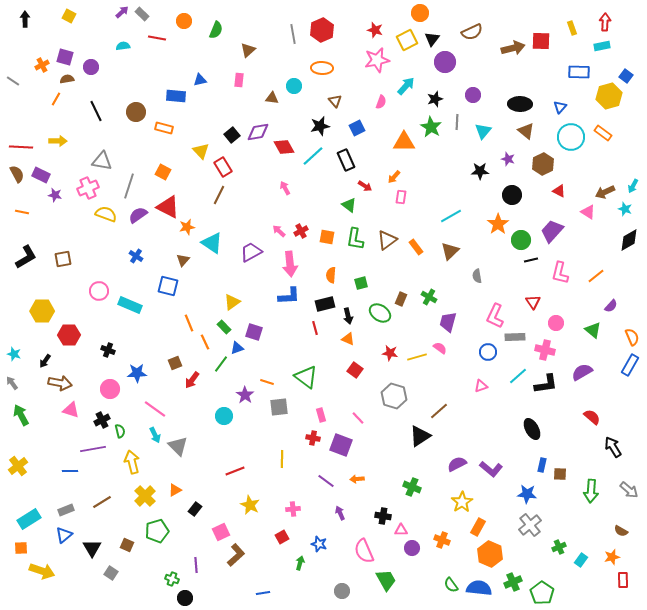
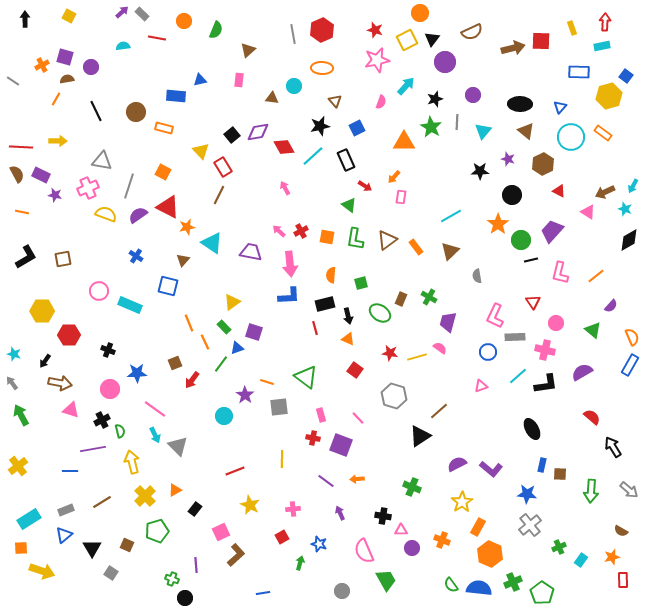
purple trapezoid at (251, 252): rotated 40 degrees clockwise
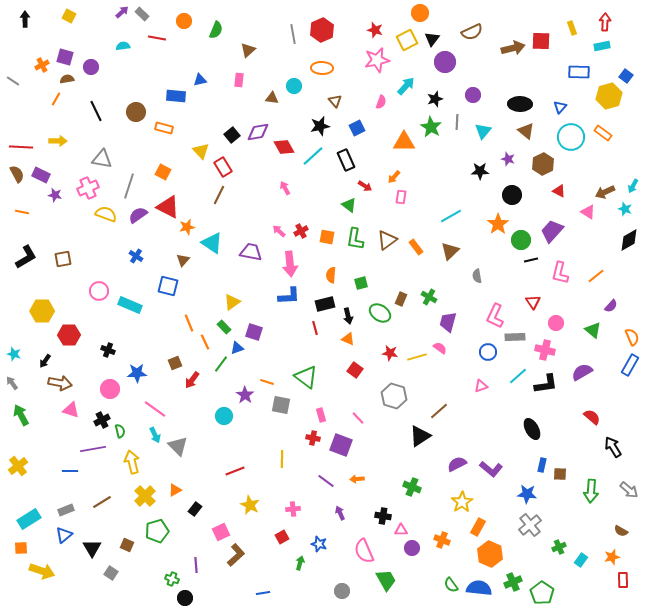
gray triangle at (102, 161): moved 2 px up
gray square at (279, 407): moved 2 px right, 2 px up; rotated 18 degrees clockwise
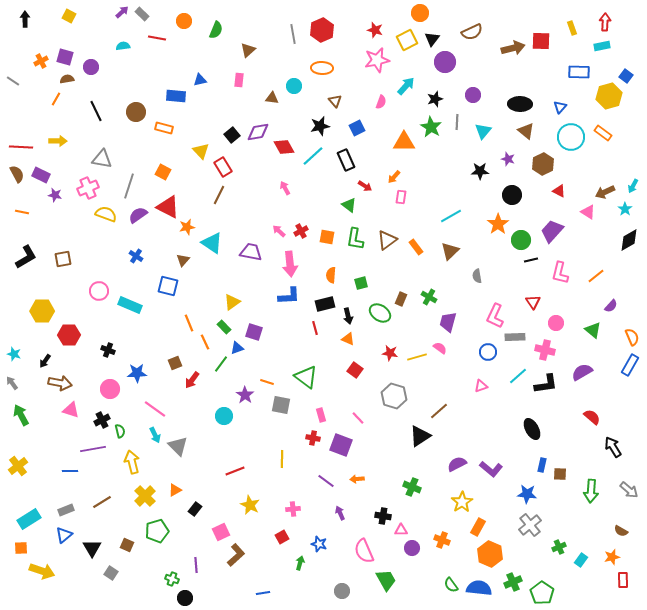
orange cross at (42, 65): moved 1 px left, 4 px up
cyan star at (625, 209): rotated 16 degrees clockwise
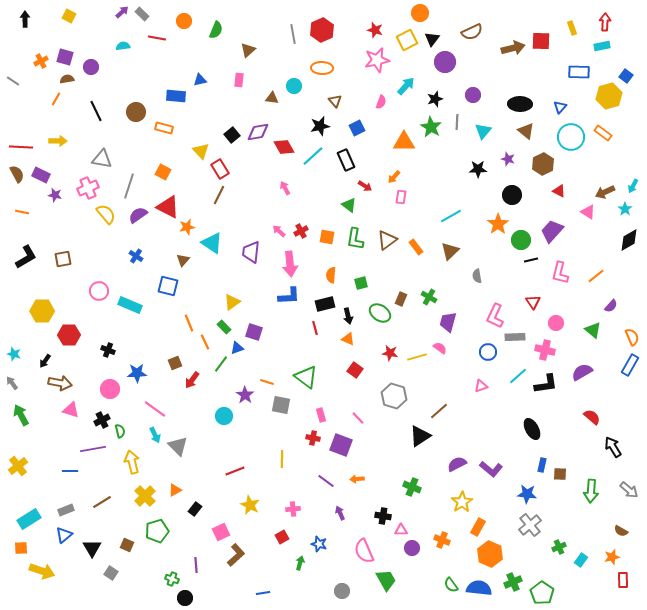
red rectangle at (223, 167): moved 3 px left, 2 px down
black star at (480, 171): moved 2 px left, 2 px up
yellow semicircle at (106, 214): rotated 30 degrees clockwise
purple trapezoid at (251, 252): rotated 95 degrees counterclockwise
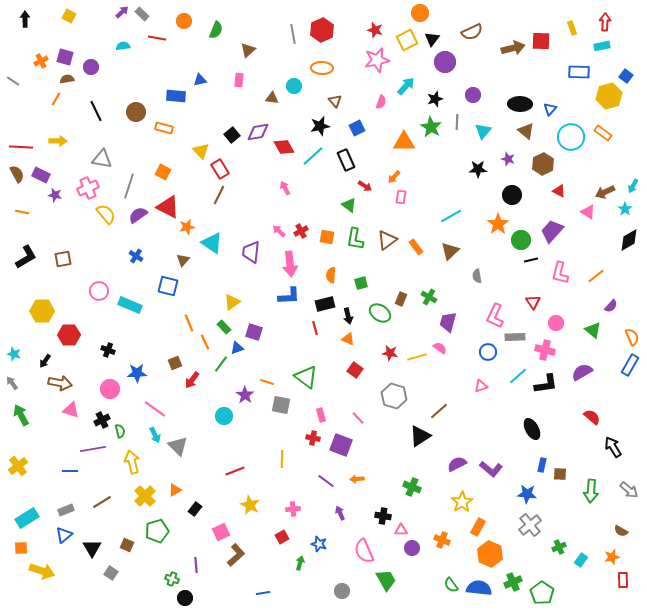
blue triangle at (560, 107): moved 10 px left, 2 px down
cyan rectangle at (29, 519): moved 2 px left, 1 px up
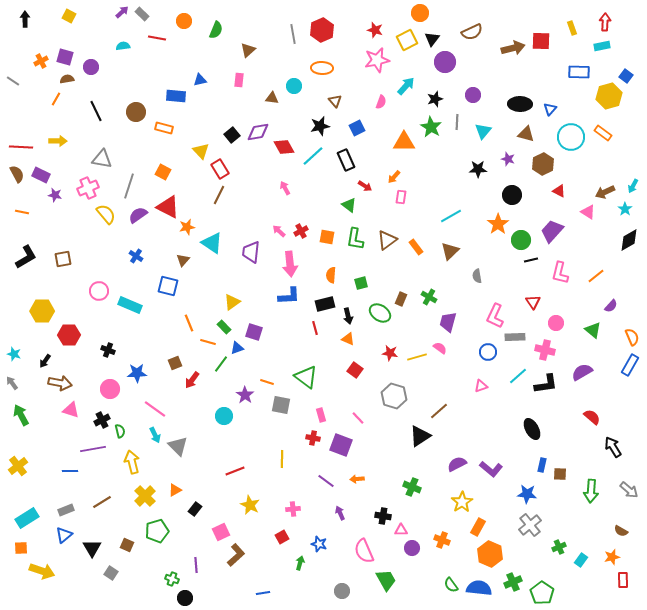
brown triangle at (526, 131): moved 3 px down; rotated 24 degrees counterclockwise
orange line at (205, 342): moved 3 px right; rotated 49 degrees counterclockwise
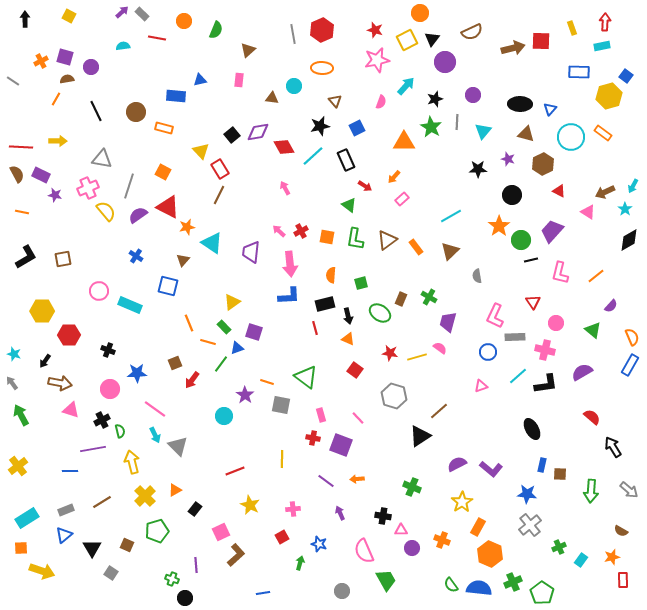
pink rectangle at (401, 197): moved 1 px right, 2 px down; rotated 40 degrees clockwise
yellow semicircle at (106, 214): moved 3 px up
orange star at (498, 224): moved 1 px right, 2 px down
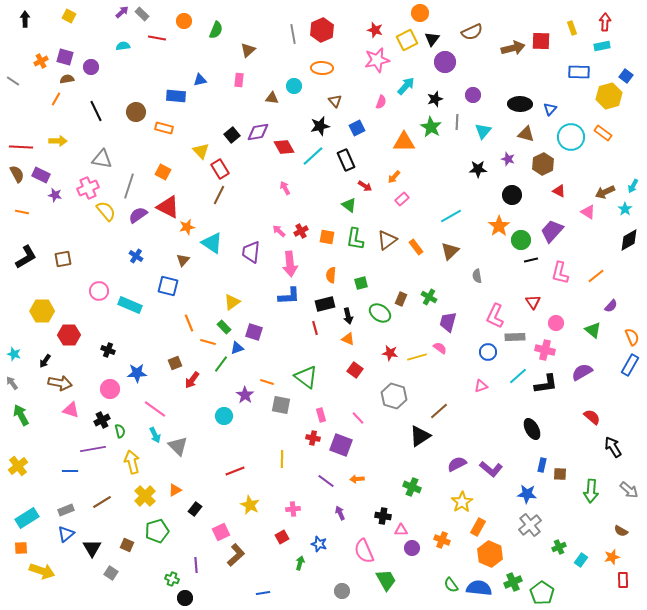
blue triangle at (64, 535): moved 2 px right, 1 px up
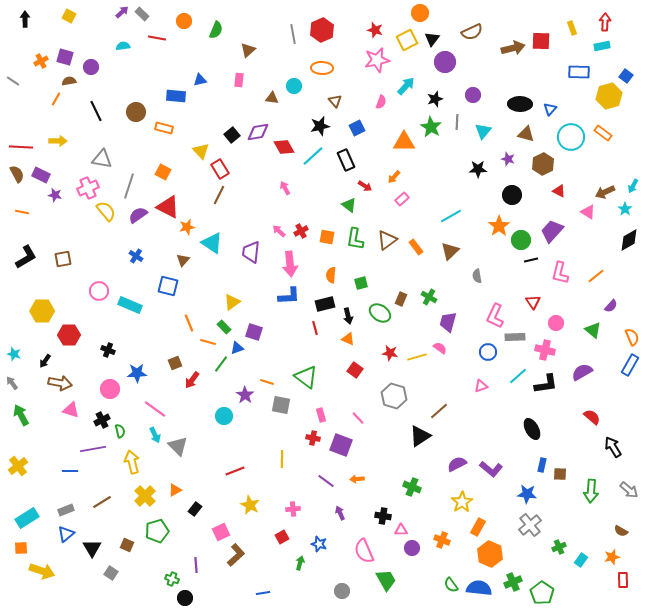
brown semicircle at (67, 79): moved 2 px right, 2 px down
